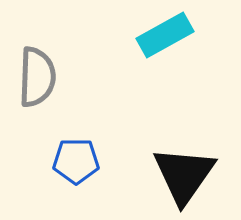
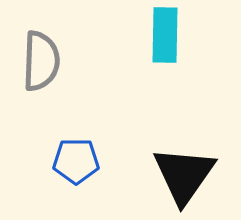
cyan rectangle: rotated 60 degrees counterclockwise
gray semicircle: moved 4 px right, 16 px up
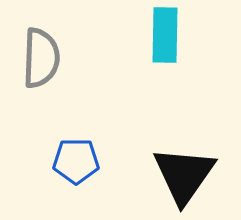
gray semicircle: moved 3 px up
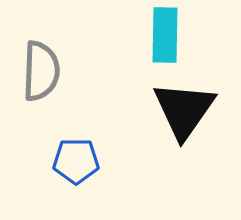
gray semicircle: moved 13 px down
black triangle: moved 65 px up
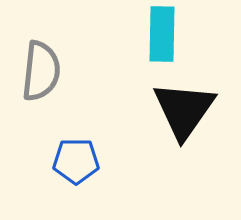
cyan rectangle: moved 3 px left, 1 px up
gray semicircle: rotated 4 degrees clockwise
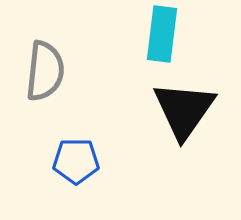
cyan rectangle: rotated 6 degrees clockwise
gray semicircle: moved 4 px right
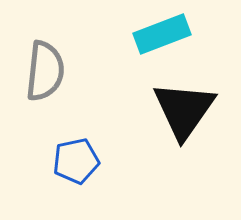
cyan rectangle: rotated 62 degrees clockwise
blue pentagon: rotated 12 degrees counterclockwise
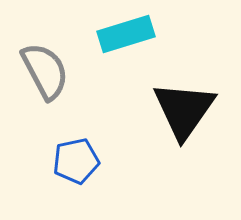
cyan rectangle: moved 36 px left; rotated 4 degrees clockwise
gray semicircle: rotated 34 degrees counterclockwise
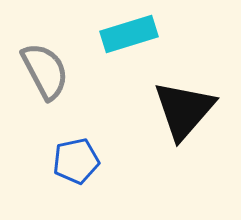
cyan rectangle: moved 3 px right
black triangle: rotated 6 degrees clockwise
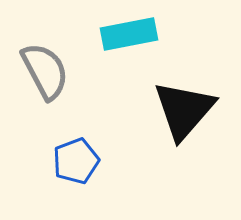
cyan rectangle: rotated 6 degrees clockwise
blue pentagon: rotated 9 degrees counterclockwise
